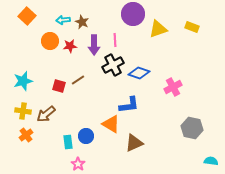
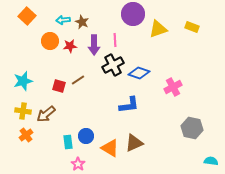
orange triangle: moved 1 px left, 24 px down
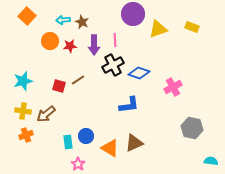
orange cross: rotated 16 degrees clockwise
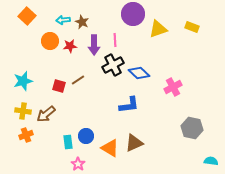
blue diamond: rotated 25 degrees clockwise
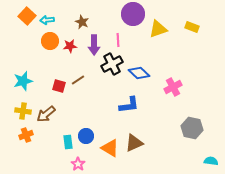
cyan arrow: moved 16 px left
pink line: moved 3 px right
black cross: moved 1 px left, 1 px up
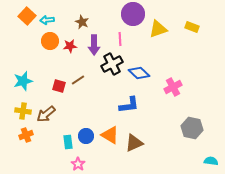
pink line: moved 2 px right, 1 px up
orange triangle: moved 13 px up
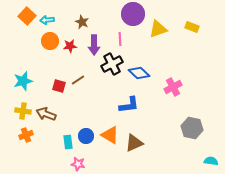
brown arrow: rotated 60 degrees clockwise
pink star: rotated 24 degrees counterclockwise
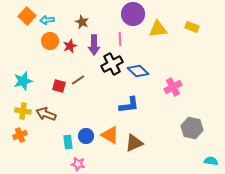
yellow triangle: rotated 12 degrees clockwise
red star: rotated 16 degrees counterclockwise
blue diamond: moved 1 px left, 2 px up
orange cross: moved 6 px left
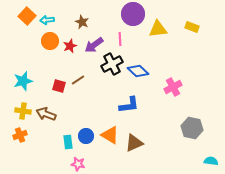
purple arrow: rotated 54 degrees clockwise
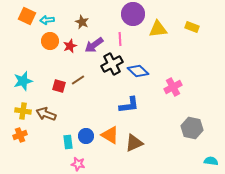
orange square: rotated 18 degrees counterclockwise
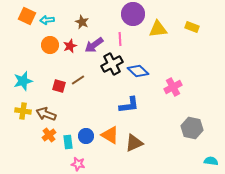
orange circle: moved 4 px down
orange cross: moved 29 px right; rotated 16 degrees counterclockwise
